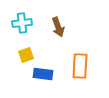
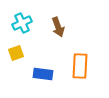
cyan cross: rotated 18 degrees counterclockwise
yellow square: moved 10 px left, 2 px up
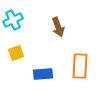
cyan cross: moved 9 px left, 3 px up
blue rectangle: rotated 12 degrees counterclockwise
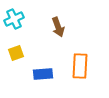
cyan cross: moved 1 px right, 1 px up
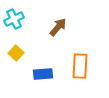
brown arrow: rotated 120 degrees counterclockwise
yellow square: rotated 28 degrees counterclockwise
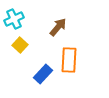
yellow square: moved 4 px right, 8 px up
orange rectangle: moved 11 px left, 6 px up
blue rectangle: rotated 42 degrees counterclockwise
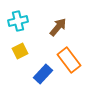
cyan cross: moved 4 px right, 2 px down; rotated 12 degrees clockwise
yellow square: moved 6 px down; rotated 21 degrees clockwise
orange rectangle: rotated 40 degrees counterclockwise
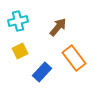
orange rectangle: moved 5 px right, 2 px up
blue rectangle: moved 1 px left, 2 px up
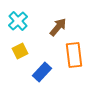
cyan cross: rotated 30 degrees counterclockwise
orange rectangle: moved 3 px up; rotated 30 degrees clockwise
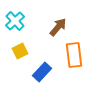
cyan cross: moved 3 px left
